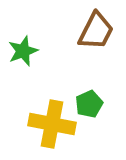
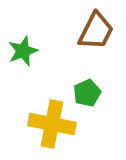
green pentagon: moved 2 px left, 11 px up
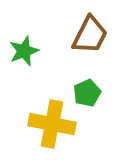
brown trapezoid: moved 6 px left, 4 px down
green star: moved 1 px right
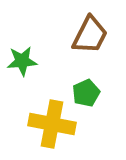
green star: moved 2 px left, 10 px down; rotated 16 degrees clockwise
green pentagon: moved 1 px left
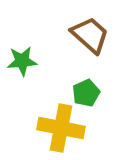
brown trapezoid: rotated 75 degrees counterclockwise
yellow cross: moved 9 px right, 4 px down
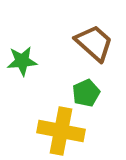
brown trapezoid: moved 4 px right, 8 px down
yellow cross: moved 3 px down
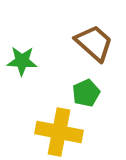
green star: rotated 8 degrees clockwise
yellow cross: moved 2 px left, 1 px down
